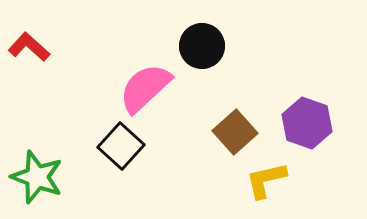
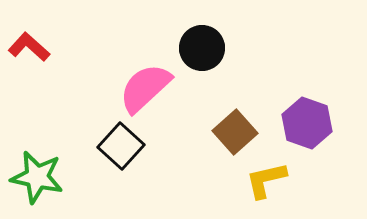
black circle: moved 2 px down
green star: rotated 8 degrees counterclockwise
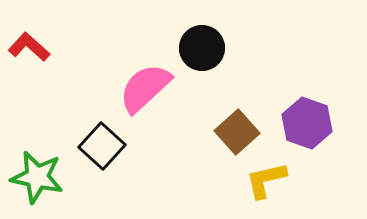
brown square: moved 2 px right
black square: moved 19 px left
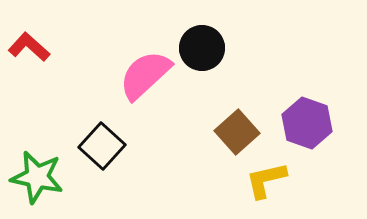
pink semicircle: moved 13 px up
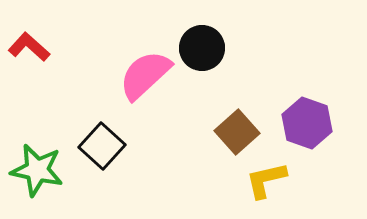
green star: moved 7 px up
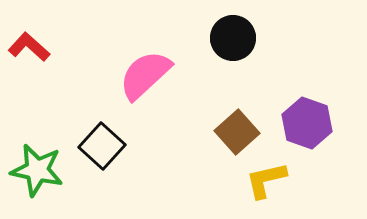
black circle: moved 31 px right, 10 px up
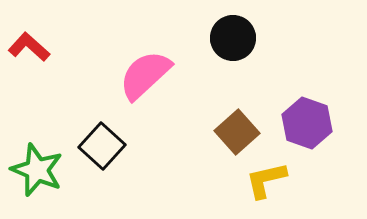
green star: rotated 10 degrees clockwise
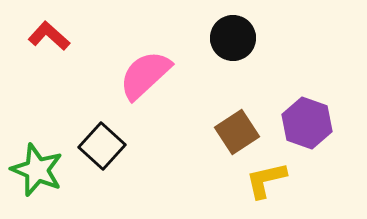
red L-shape: moved 20 px right, 11 px up
brown square: rotated 9 degrees clockwise
